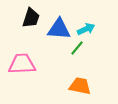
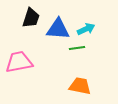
blue triangle: moved 1 px left
green line: rotated 42 degrees clockwise
pink trapezoid: moved 3 px left, 2 px up; rotated 8 degrees counterclockwise
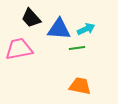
black trapezoid: rotated 120 degrees clockwise
blue triangle: moved 1 px right
pink trapezoid: moved 13 px up
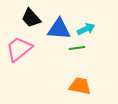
pink trapezoid: rotated 28 degrees counterclockwise
